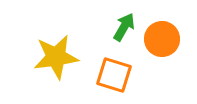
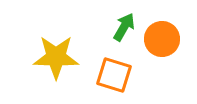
yellow star: rotated 9 degrees clockwise
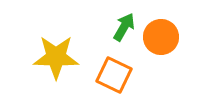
orange circle: moved 1 px left, 2 px up
orange square: rotated 9 degrees clockwise
